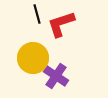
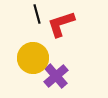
purple cross: rotated 15 degrees clockwise
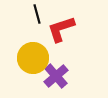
red L-shape: moved 5 px down
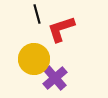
yellow circle: moved 1 px right, 1 px down
purple cross: moved 1 px left, 2 px down
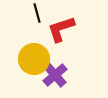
black line: moved 1 px up
purple cross: moved 3 px up
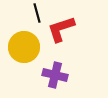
yellow circle: moved 10 px left, 12 px up
purple cross: rotated 35 degrees counterclockwise
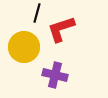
black line: rotated 30 degrees clockwise
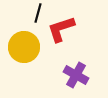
black line: moved 1 px right
purple cross: moved 21 px right; rotated 15 degrees clockwise
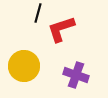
yellow circle: moved 19 px down
purple cross: rotated 10 degrees counterclockwise
